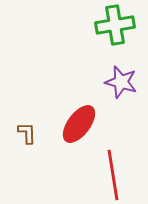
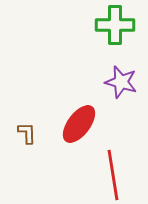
green cross: rotated 9 degrees clockwise
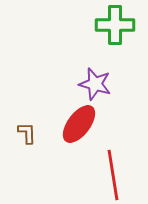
purple star: moved 26 px left, 2 px down
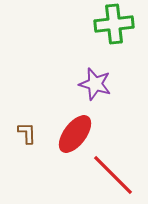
green cross: moved 1 px left, 1 px up; rotated 6 degrees counterclockwise
red ellipse: moved 4 px left, 10 px down
red line: rotated 36 degrees counterclockwise
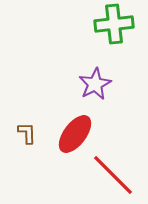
purple star: rotated 28 degrees clockwise
